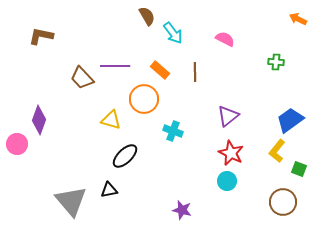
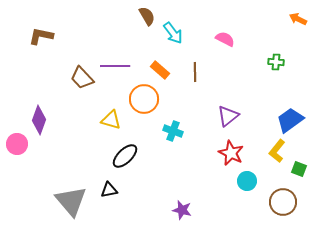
cyan circle: moved 20 px right
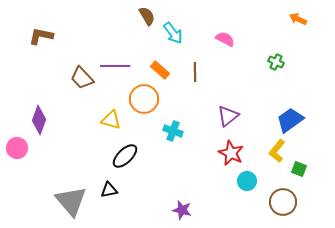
green cross: rotated 21 degrees clockwise
pink circle: moved 4 px down
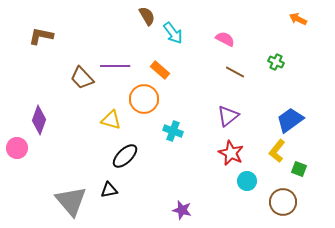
brown line: moved 40 px right; rotated 60 degrees counterclockwise
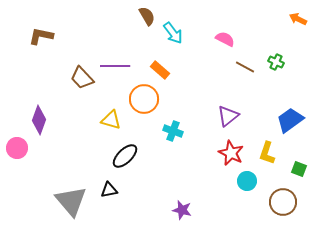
brown line: moved 10 px right, 5 px up
yellow L-shape: moved 10 px left, 2 px down; rotated 20 degrees counterclockwise
